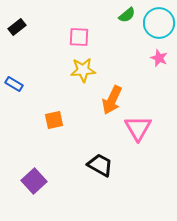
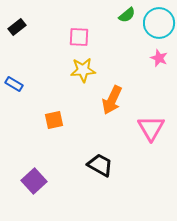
pink triangle: moved 13 px right
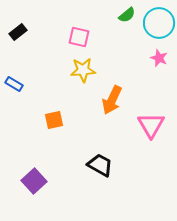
black rectangle: moved 1 px right, 5 px down
pink square: rotated 10 degrees clockwise
pink triangle: moved 3 px up
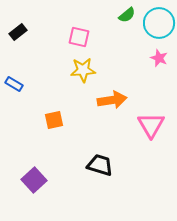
orange arrow: rotated 124 degrees counterclockwise
black trapezoid: rotated 12 degrees counterclockwise
purple square: moved 1 px up
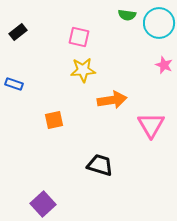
green semicircle: rotated 48 degrees clockwise
pink star: moved 5 px right, 7 px down
blue rectangle: rotated 12 degrees counterclockwise
purple square: moved 9 px right, 24 px down
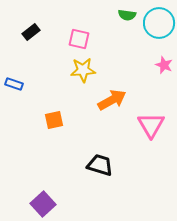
black rectangle: moved 13 px right
pink square: moved 2 px down
orange arrow: rotated 20 degrees counterclockwise
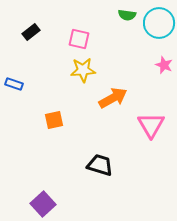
orange arrow: moved 1 px right, 2 px up
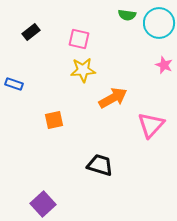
pink triangle: rotated 12 degrees clockwise
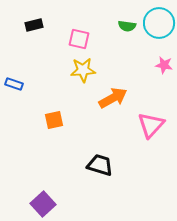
green semicircle: moved 11 px down
black rectangle: moved 3 px right, 7 px up; rotated 24 degrees clockwise
pink star: rotated 12 degrees counterclockwise
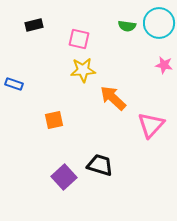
orange arrow: rotated 108 degrees counterclockwise
purple square: moved 21 px right, 27 px up
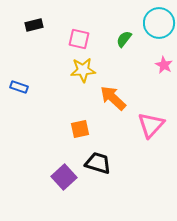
green semicircle: moved 3 px left, 13 px down; rotated 120 degrees clockwise
pink star: rotated 18 degrees clockwise
blue rectangle: moved 5 px right, 3 px down
orange square: moved 26 px right, 9 px down
black trapezoid: moved 2 px left, 2 px up
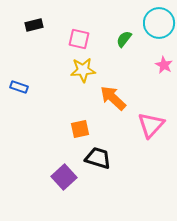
black trapezoid: moved 5 px up
